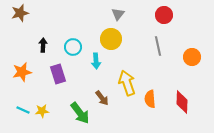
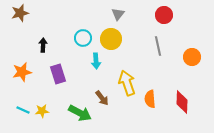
cyan circle: moved 10 px right, 9 px up
green arrow: rotated 25 degrees counterclockwise
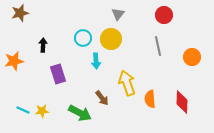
orange star: moved 8 px left, 11 px up
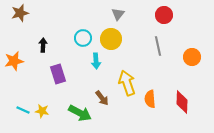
yellow star: rotated 16 degrees clockwise
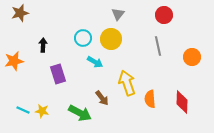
cyan arrow: moved 1 px left, 1 px down; rotated 56 degrees counterclockwise
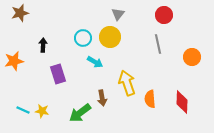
yellow circle: moved 1 px left, 2 px up
gray line: moved 2 px up
brown arrow: rotated 28 degrees clockwise
green arrow: rotated 115 degrees clockwise
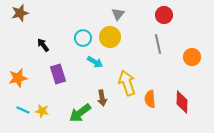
black arrow: rotated 40 degrees counterclockwise
orange star: moved 4 px right, 17 px down
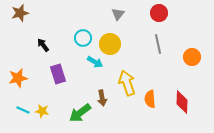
red circle: moved 5 px left, 2 px up
yellow circle: moved 7 px down
